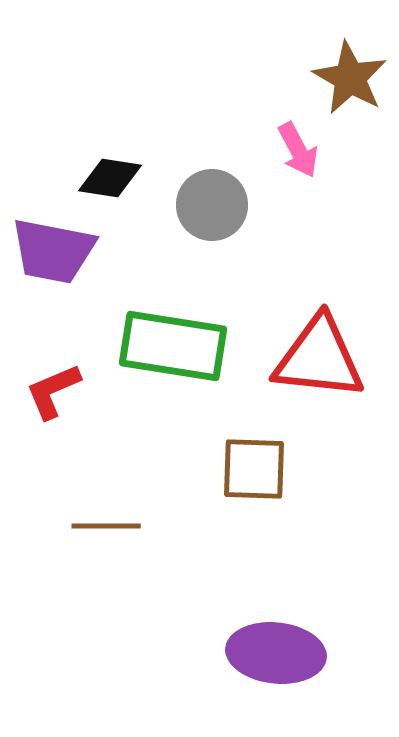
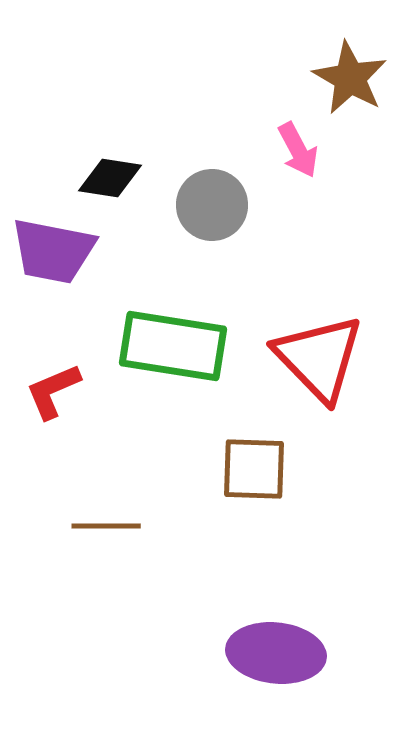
red triangle: rotated 40 degrees clockwise
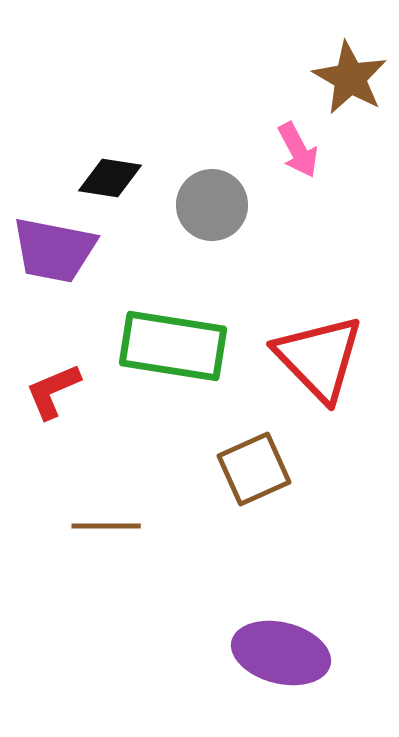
purple trapezoid: moved 1 px right, 1 px up
brown square: rotated 26 degrees counterclockwise
purple ellipse: moved 5 px right; rotated 8 degrees clockwise
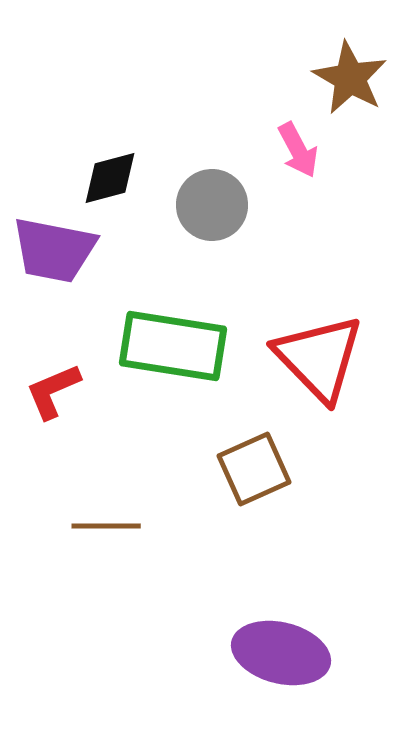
black diamond: rotated 24 degrees counterclockwise
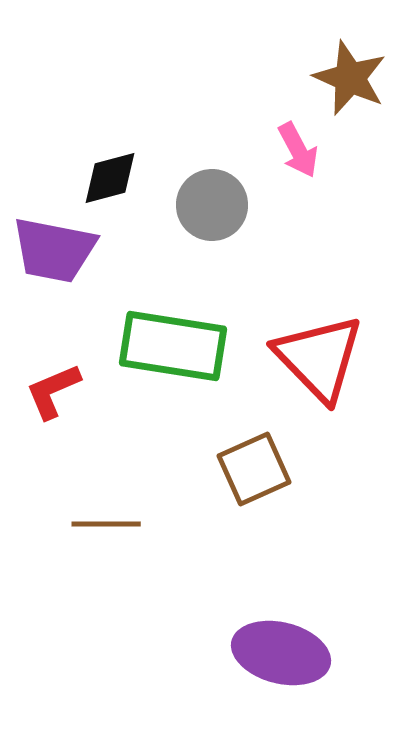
brown star: rotated 6 degrees counterclockwise
brown line: moved 2 px up
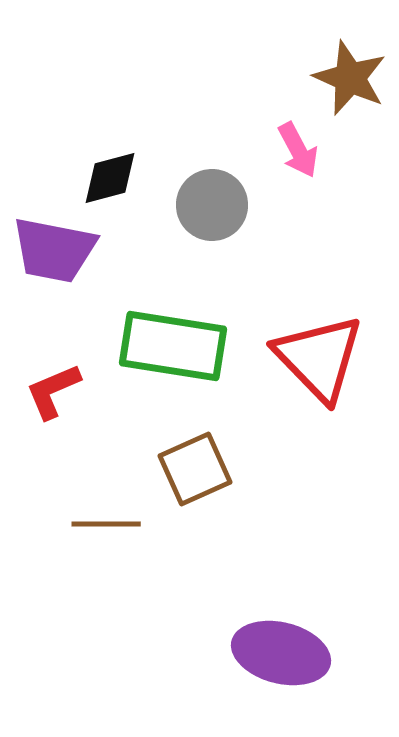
brown square: moved 59 px left
